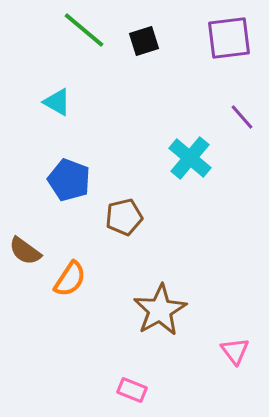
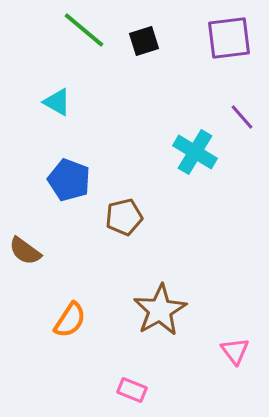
cyan cross: moved 5 px right, 6 px up; rotated 9 degrees counterclockwise
orange semicircle: moved 41 px down
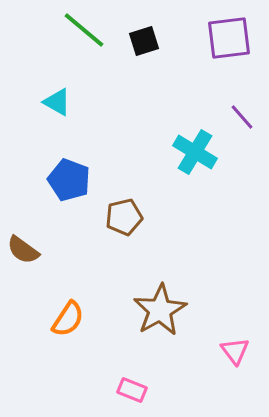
brown semicircle: moved 2 px left, 1 px up
orange semicircle: moved 2 px left, 1 px up
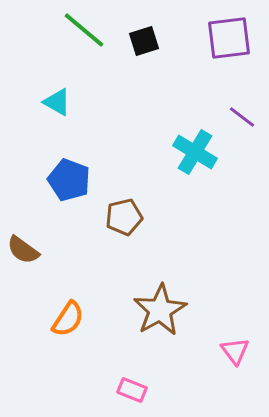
purple line: rotated 12 degrees counterclockwise
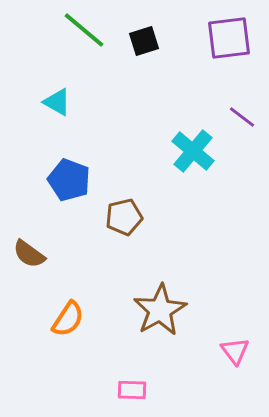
cyan cross: moved 2 px left, 1 px up; rotated 9 degrees clockwise
brown semicircle: moved 6 px right, 4 px down
pink rectangle: rotated 20 degrees counterclockwise
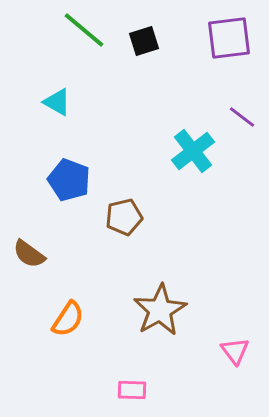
cyan cross: rotated 12 degrees clockwise
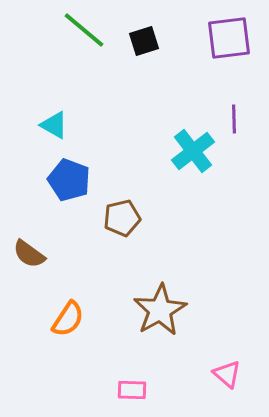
cyan triangle: moved 3 px left, 23 px down
purple line: moved 8 px left, 2 px down; rotated 52 degrees clockwise
brown pentagon: moved 2 px left, 1 px down
pink triangle: moved 8 px left, 23 px down; rotated 12 degrees counterclockwise
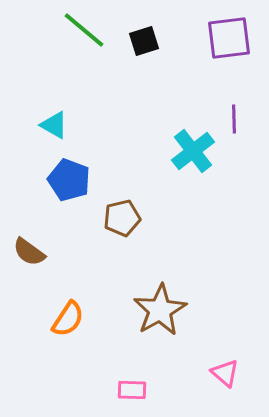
brown semicircle: moved 2 px up
pink triangle: moved 2 px left, 1 px up
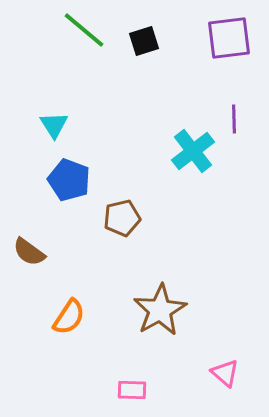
cyan triangle: rotated 28 degrees clockwise
orange semicircle: moved 1 px right, 2 px up
